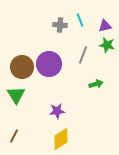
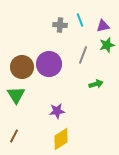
purple triangle: moved 2 px left
green star: rotated 28 degrees counterclockwise
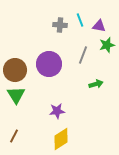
purple triangle: moved 4 px left; rotated 24 degrees clockwise
brown circle: moved 7 px left, 3 px down
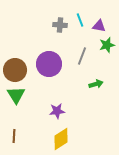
gray line: moved 1 px left, 1 px down
brown line: rotated 24 degrees counterclockwise
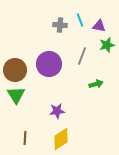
brown line: moved 11 px right, 2 px down
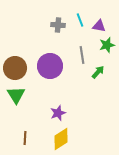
gray cross: moved 2 px left
gray line: moved 1 px up; rotated 30 degrees counterclockwise
purple circle: moved 1 px right, 2 px down
brown circle: moved 2 px up
green arrow: moved 2 px right, 12 px up; rotated 32 degrees counterclockwise
purple star: moved 1 px right, 2 px down; rotated 14 degrees counterclockwise
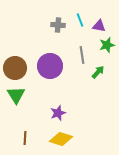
yellow diamond: rotated 50 degrees clockwise
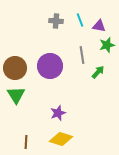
gray cross: moved 2 px left, 4 px up
brown line: moved 1 px right, 4 px down
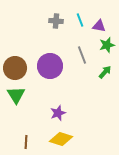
gray line: rotated 12 degrees counterclockwise
green arrow: moved 7 px right
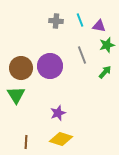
brown circle: moved 6 px right
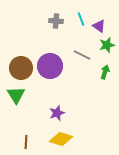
cyan line: moved 1 px right, 1 px up
purple triangle: rotated 24 degrees clockwise
gray line: rotated 42 degrees counterclockwise
green arrow: rotated 24 degrees counterclockwise
purple star: moved 1 px left
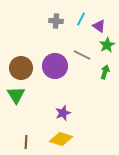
cyan line: rotated 48 degrees clockwise
green star: rotated 14 degrees counterclockwise
purple circle: moved 5 px right
purple star: moved 6 px right
